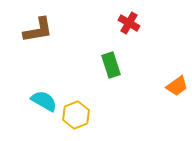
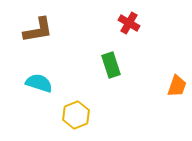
orange trapezoid: rotated 35 degrees counterclockwise
cyan semicircle: moved 5 px left, 18 px up; rotated 12 degrees counterclockwise
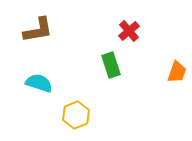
red cross: moved 8 px down; rotated 20 degrees clockwise
orange trapezoid: moved 14 px up
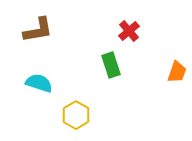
yellow hexagon: rotated 8 degrees counterclockwise
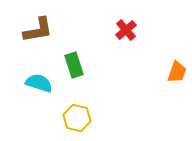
red cross: moved 3 px left, 1 px up
green rectangle: moved 37 px left
yellow hexagon: moved 1 px right, 3 px down; rotated 16 degrees counterclockwise
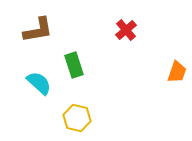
cyan semicircle: rotated 24 degrees clockwise
